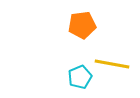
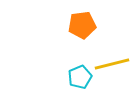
yellow line: rotated 24 degrees counterclockwise
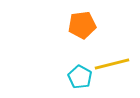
cyan pentagon: rotated 20 degrees counterclockwise
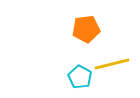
orange pentagon: moved 4 px right, 4 px down
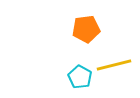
yellow line: moved 2 px right, 1 px down
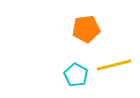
cyan pentagon: moved 4 px left, 2 px up
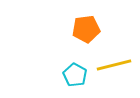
cyan pentagon: moved 1 px left
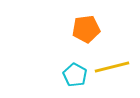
yellow line: moved 2 px left, 2 px down
